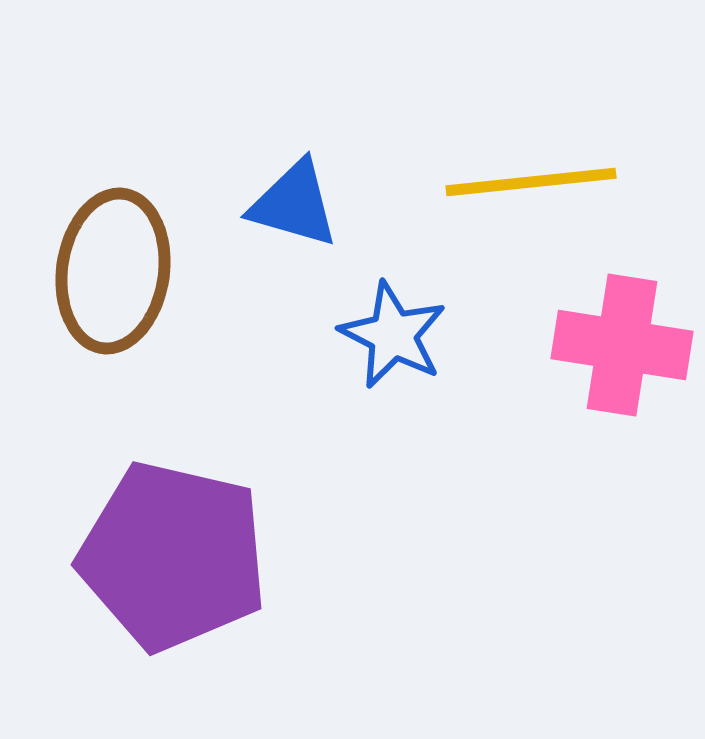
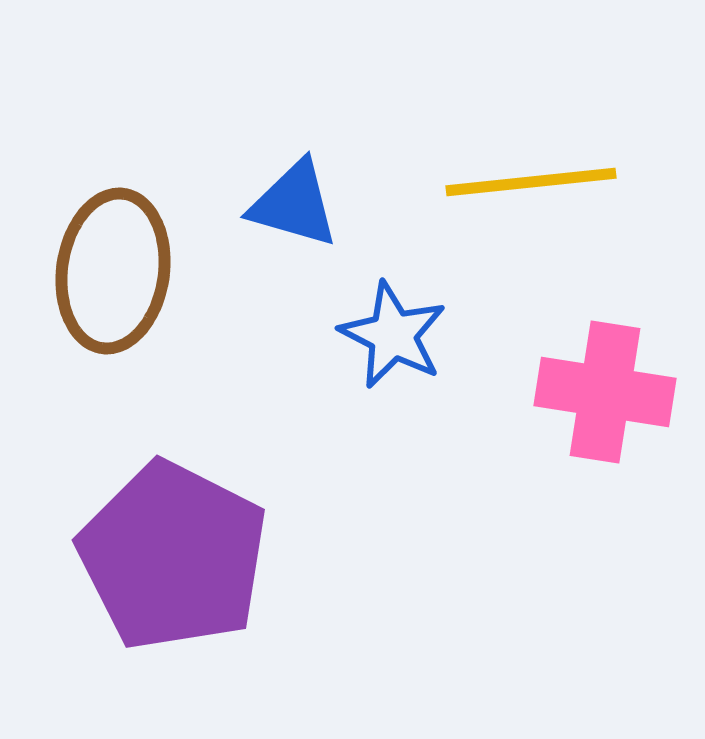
pink cross: moved 17 px left, 47 px down
purple pentagon: rotated 14 degrees clockwise
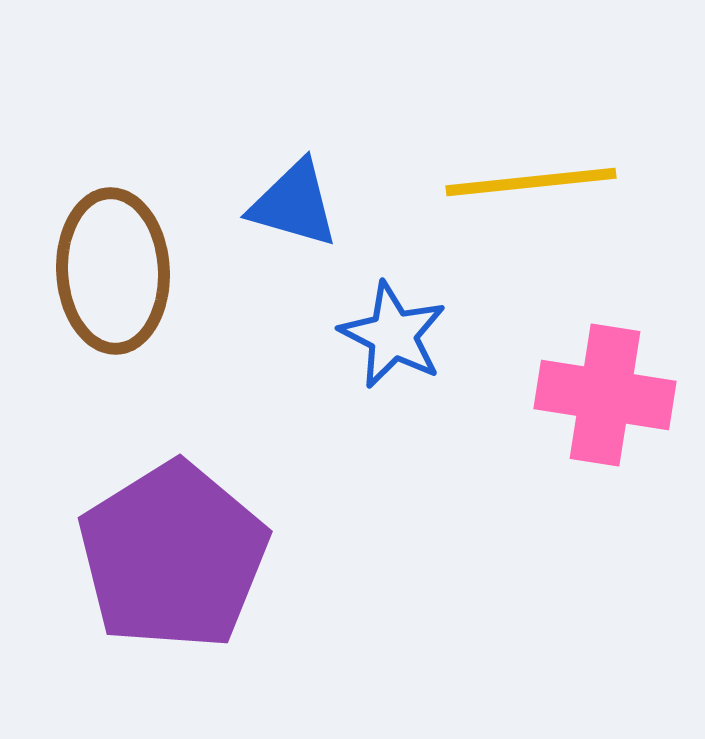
brown ellipse: rotated 11 degrees counterclockwise
pink cross: moved 3 px down
purple pentagon: rotated 13 degrees clockwise
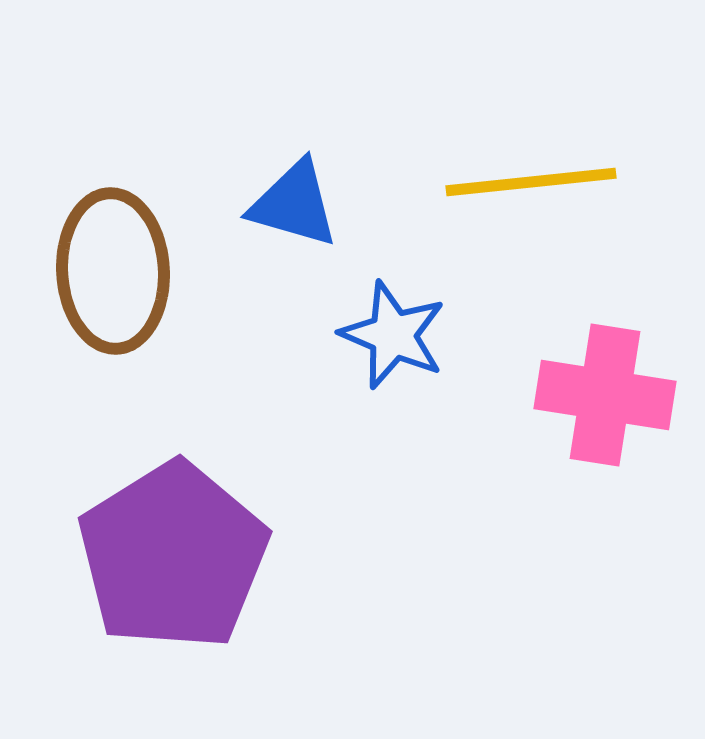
blue star: rotated 4 degrees counterclockwise
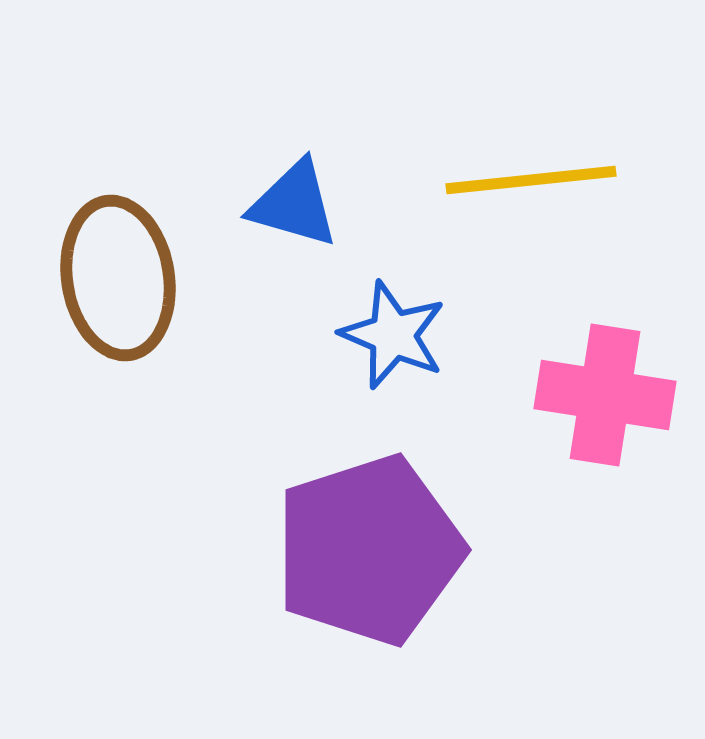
yellow line: moved 2 px up
brown ellipse: moved 5 px right, 7 px down; rotated 6 degrees counterclockwise
purple pentagon: moved 196 px right, 6 px up; rotated 14 degrees clockwise
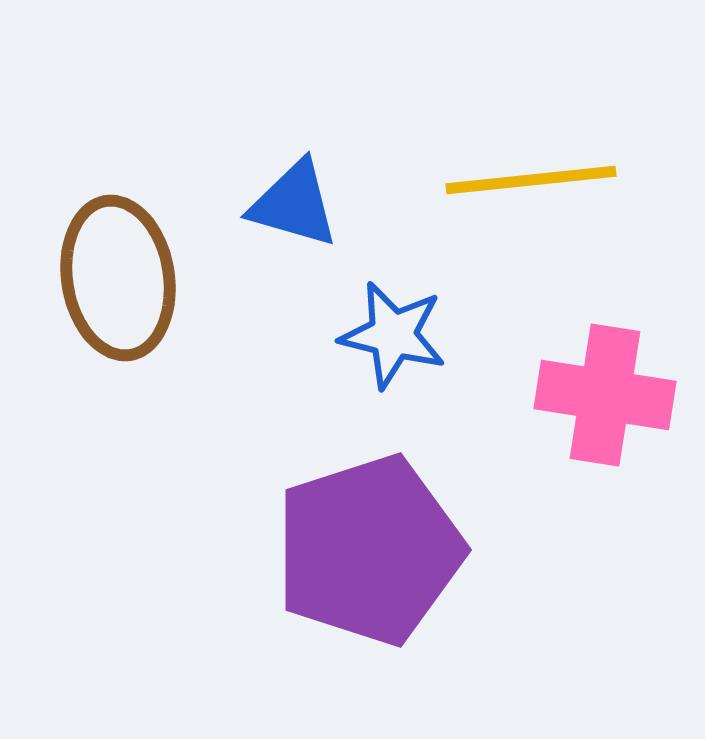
blue star: rotated 9 degrees counterclockwise
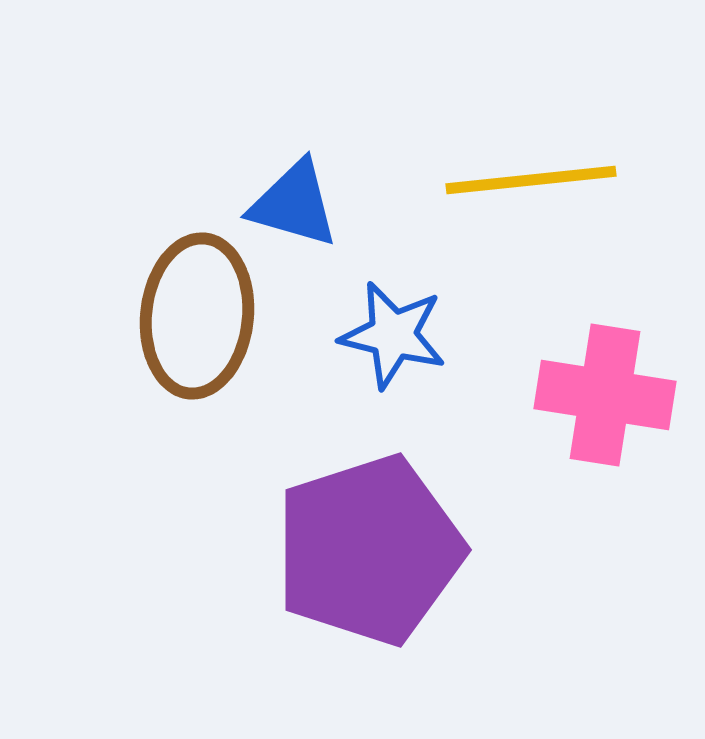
brown ellipse: moved 79 px right, 38 px down; rotated 15 degrees clockwise
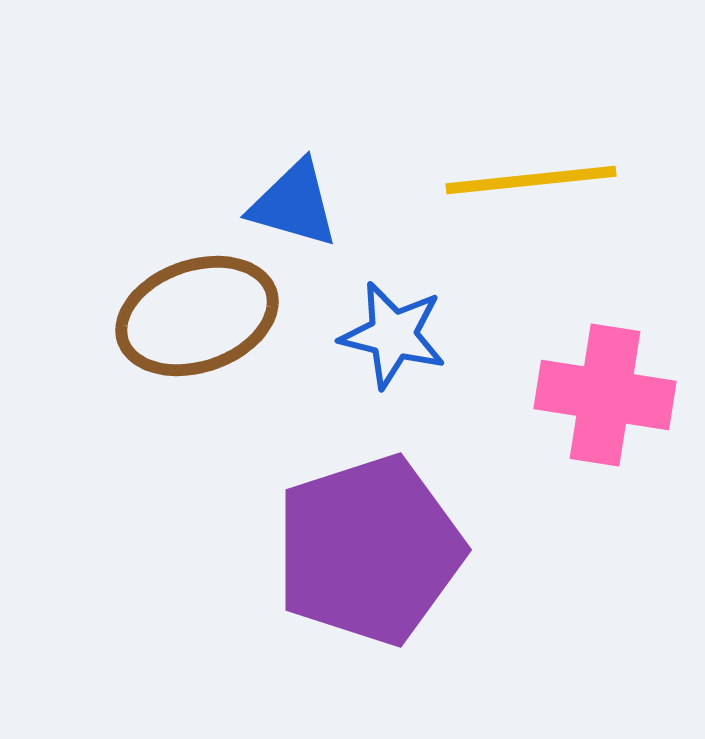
brown ellipse: rotated 65 degrees clockwise
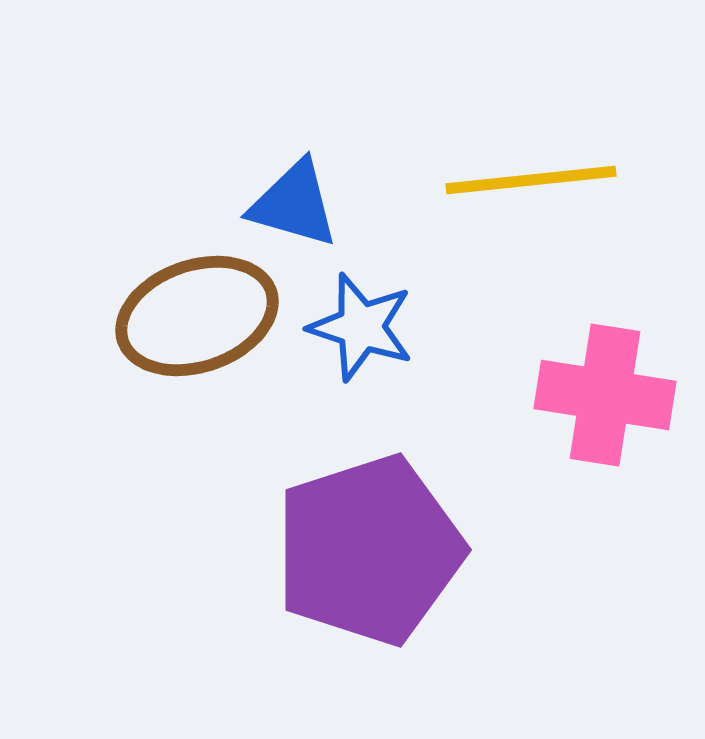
blue star: moved 32 px left, 8 px up; rotated 4 degrees clockwise
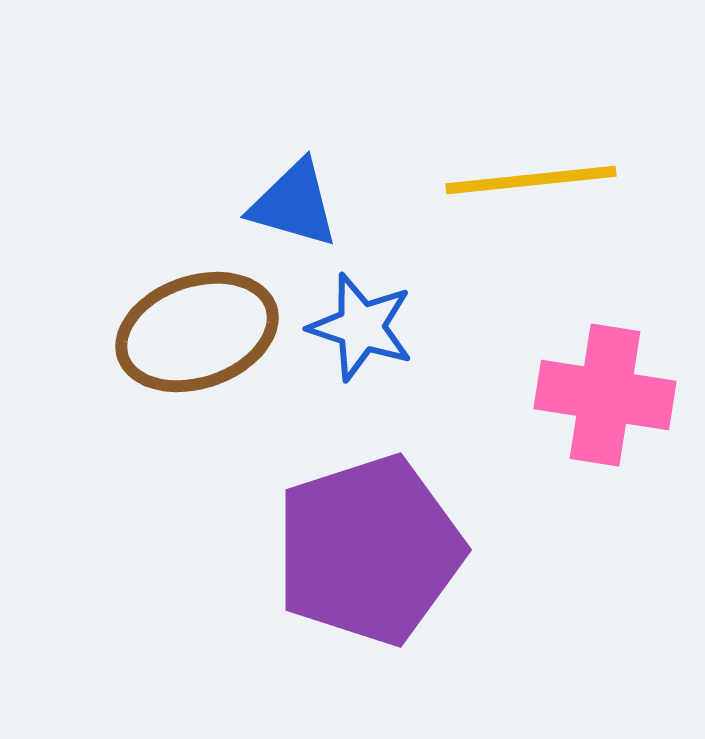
brown ellipse: moved 16 px down
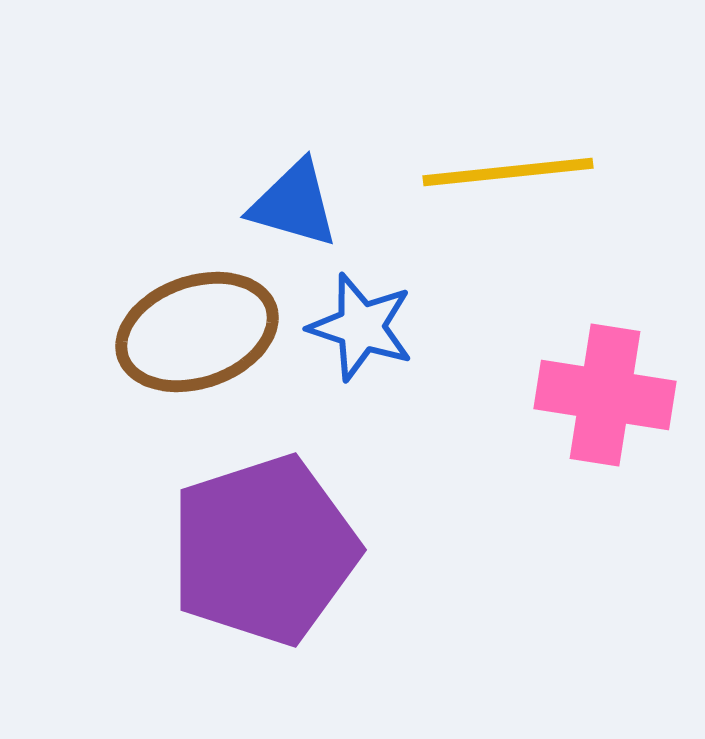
yellow line: moved 23 px left, 8 px up
purple pentagon: moved 105 px left
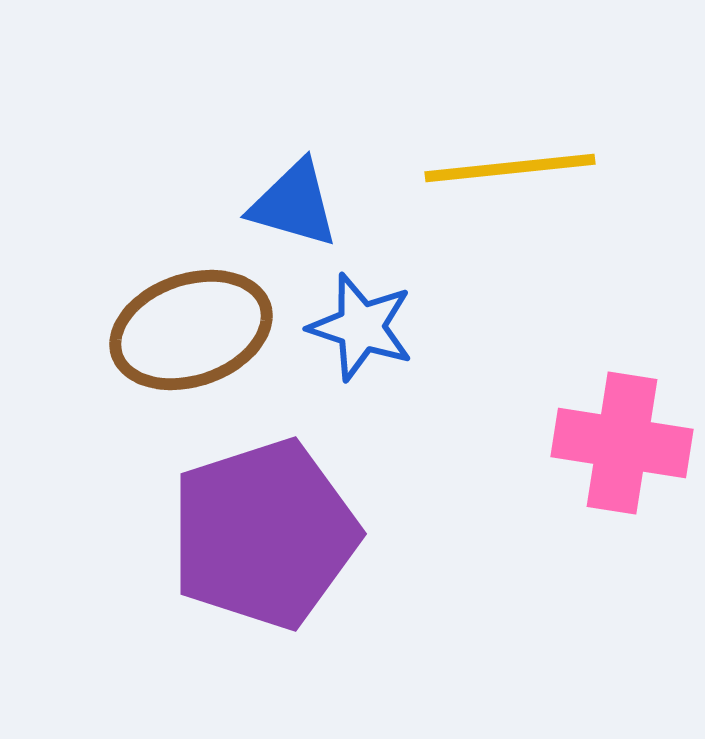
yellow line: moved 2 px right, 4 px up
brown ellipse: moved 6 px left, 2 px up
pink cross: moved 17 px right, 48 px down
purple pentagon: moved 16 px up
